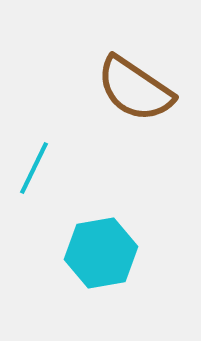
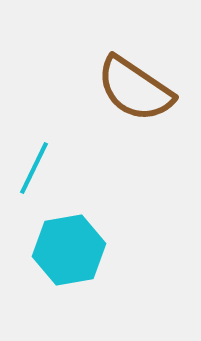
cyan hexagon: moved 32 px left, 3 px up
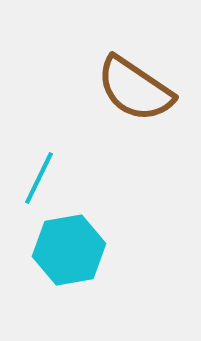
cyan line: moved 5 px right, 10 px down
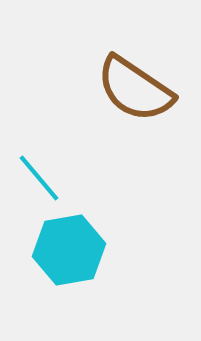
cyan line: rotated 66 degrees counterclockwise
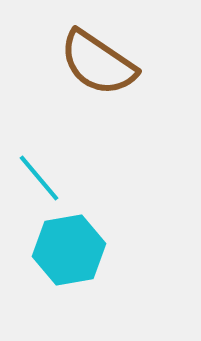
brown semicircle: moved 37 px left, 26 px up
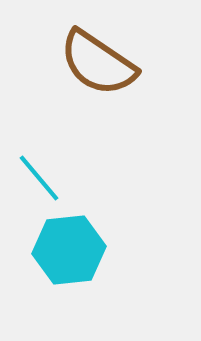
cyan hexagon: rotated 4 degrees clockwise
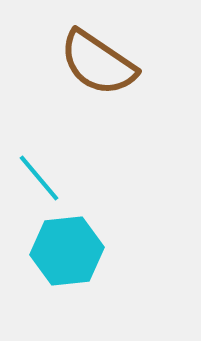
cyan hexagon: moved 2 px left, 1 px down
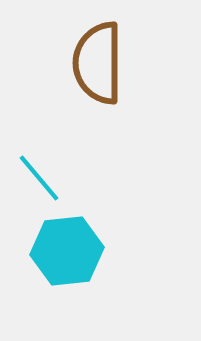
brown semicircle: rotated 56 degrees clockwise
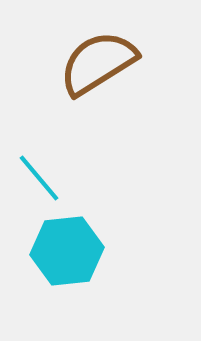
brown semicircle: rotated 58 degrees clockwise
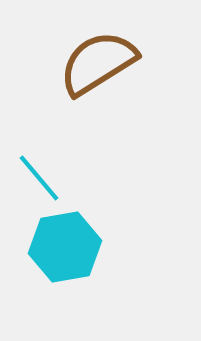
cyan hexagon: moved 2 px left, 4 px up; rotated 4 degrees counterclockwise
